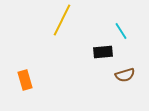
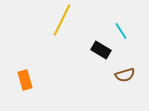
black rectangle: moved 2 px left, 2 px up; rotated 36 degrees clockwise
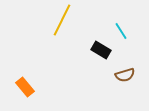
orange rectangle: moved 7 px down; rotated 24 degrees counterclockwise
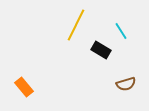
yellow line: moved 14 px right, 5 px down
brown semicircle: moved 1 px right, 9 px down
orange rectangle: moved 1 px left
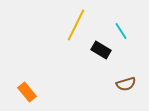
orange rectangle: moved 3 px right, 5 px down
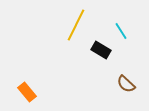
brown semicircle: rotated 60 degrees clockwise
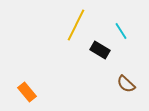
black rectangle: moved 1 px left
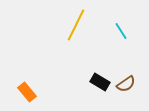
black rectangle: moved 32 px down
brown semicircle: rotated 78 degrees counterclockwise
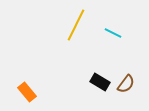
cyan line: moved 8 px left, 2 px down; rotated 30 degrees counterclockwise
brown semicircle: rotated 18 degrees counterclockwise
